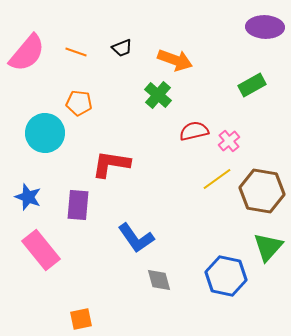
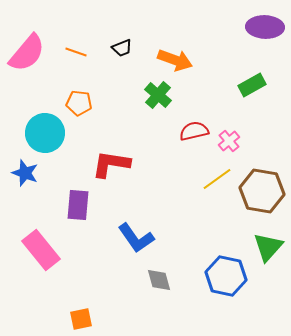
blue star: moved 3 px left, 24 px up
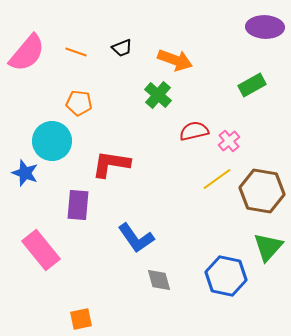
cyan circle: moved 7 px right, 8 px down
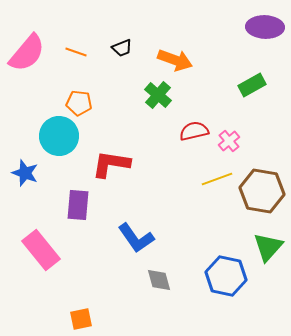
cyan circle: moved 7 px right, 5 px up
yellow line: rotated 16 degrees clockwise
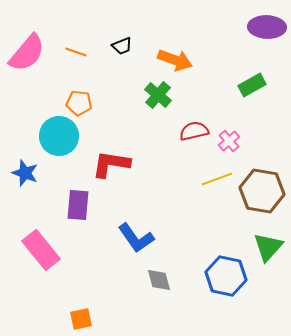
purple ellipse: moved 2 px right
black trapezoid: moved 2 px up
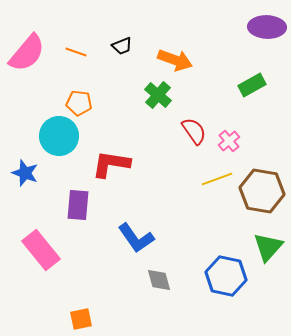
red semicircle: rotated 68 degrees clockwise
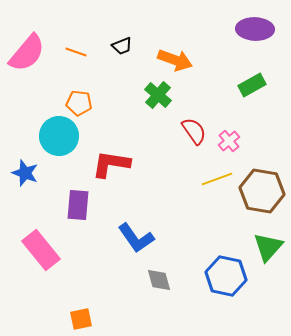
purple ellipse: moved 12 px left, 2 px down
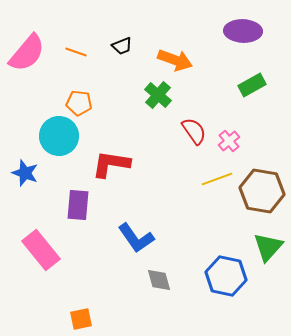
purple ellipse: moved 12 px left, 2 px down
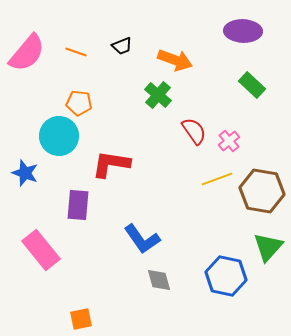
green rectangle: rotated 72 degrees clockwise
blue L-shape: moved 6 px right, 1 px down
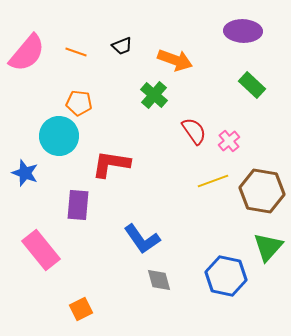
green cross: moved 4 px left
yellow line: moved 4 px left, 2 px down
orange square: moved 10 px up; rotated 15 degrees counterclockwise
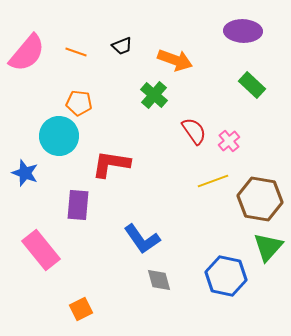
brown hexagon: moved 2 px left, 8 px down
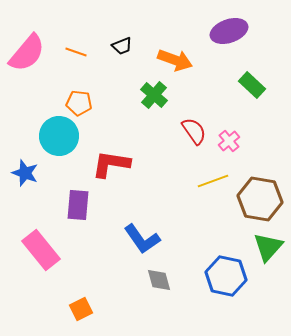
purple ellipse: moved 14 px left; rotated 21 degrees counterclockwise
